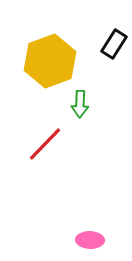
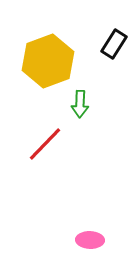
yellow hexagon: moved 2 px left
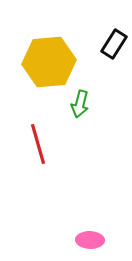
yellow hexagon: moved 1 px right, 1 px down; rotated 15 degrees clockwise
green arrow: rotated 12 degrees clockwise
red line: moved 7 px left; rotated 60 degrees counterclockwise
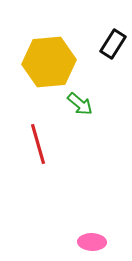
black rectangle: moved 1 px left
green arrow: rotated 64 degrees counterclockwise
pink ellipse: moved 2 px right, 2 px down
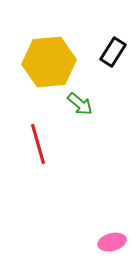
black rectangle: moved 8 px down
pink ellipse: moved 20 px right; rotated 16 degrees counterclockwise
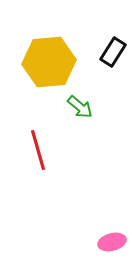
green arrow: moved 3 px down
red line: moved 6 px down
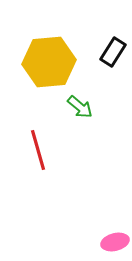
pink ellipse: moved 3 px right
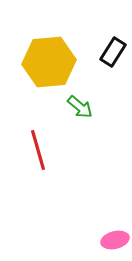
pink ellipse: moved 2 px up
